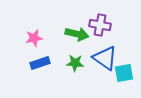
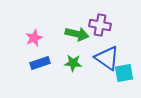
pink star: rotated 12 degrees counterclockwise
blue triangle: moved 2 px right
green star: moved 2 px left
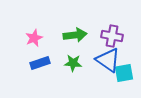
purple cross: moved 12 px right, 11 px down
green arrow: moved 2 px left, 1 px down; rotated 20 degrees counterclockwise
blue triangle: moved 1 px right, 2 px down
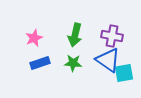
green arrow: rotated 110 degrees clockwise
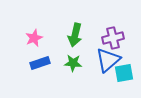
purple cross: moved 1 px right, 2 px down; rotated 25 degrees counterclockwise
blue triangle: rotated 44 degrees clockwise
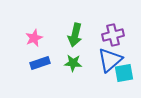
purple cross: moved 3 px up
blue triangle: moved 2 px right
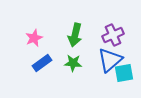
purple cross: rotated 10 degrees counterclockwise
blue rectangle: moved 2 px right; rotated 18 degrees counterclockwise
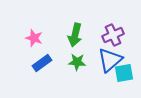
pink star: rotated 30 degrees counterclockwise
green star: moved 4 px right, 1 px up
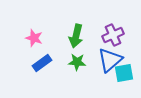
green arrow: moved 1 px right, 1 px down
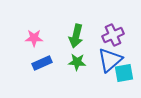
pink star: rotated 18 degrees counterclockwise
blue rectangle: rotated 12 degrees clockwise
